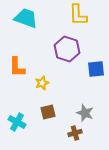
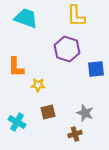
yellow L-shape: moved 2 px left, 1 px down
orange L-shape: moved 1 px left
yellow star: moved 4 px left, 2 px down; rotated 24 degrees clockwise
brown cross: moved 1 px down
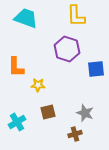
cyan cross: rotated 30 degrees clockwise
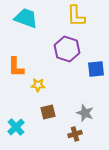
cyan cross: moved 1 px left, 5 px down; rotated 12 degrees counterclockwise
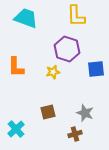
yellow star: moved 15 px right, 13 px up; rotated 16 degrees counterclockwise
cyan cross: moved 2 px down
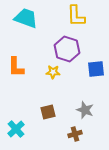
yellow star: rotated 16 degrees clockwise
gray star: moved 3 px up
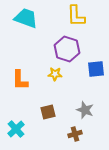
orange L-shape: moved 4 px right, 13 px down
yellow star: moved 2 px right, 2 px down
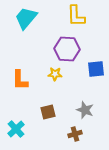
cyan trapezoid: rotated 70 degrees counterclockwise
purple hexagon: rotated 15 degrees counterclockwise
